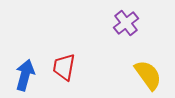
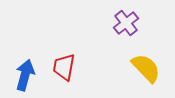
yellow semicircle: moved 2 px left, 7 px up; rotated 8 degrees counterclockwise
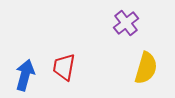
yellow semicircle: rotated 60 degrees clockwise
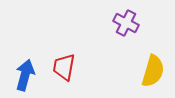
purple cross: rotated 25 degrees counterclockwise
yellow semicircle: moved 7 px right, 3 px down
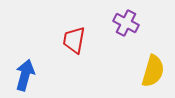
red trapezoid: moved 10 px right, 27 px up
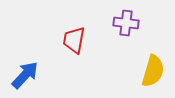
purple cross: rotated 20 degrees counterclockwise
blue arrow: rotated 28 degrees clockwise
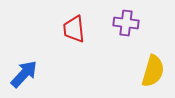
red trapezoid: moved 11 px up; rotated 16 degrees counterclockwise
blue arrow: moved 1 px left, 1 px up
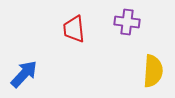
purple cross: moved 1 px right, 1 px up
yellow semicircle: rotated 12 degrees counterclockwise
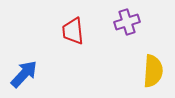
purple cross: rotated 25 degrees counterclockwise
red trapezoid: moved 1 px left, 2 px down
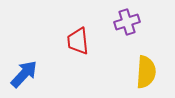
red trapezoid: moved 5 px right, 10 px down
yellow semicircle: moved 7 px left, 1 px down
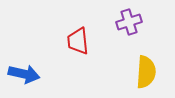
purple cross: moved 2 px right
blue arrow: rotated 60 degrees clockwise
